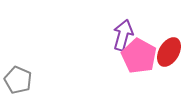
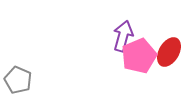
purple arrow: moved 1 px down
pink pentagon: rotated 20 degrees clockwise
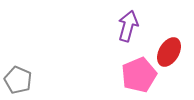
purple arrow: moved 5 px right, 10 px up
pink pentagon: moved 19 px down
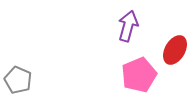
red ellipse: moved 6 px right, 2 px up
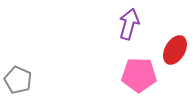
purple arrow: moved 1 px right, 2 px up
pink pentagon: rotated 24 degrees clockwise
